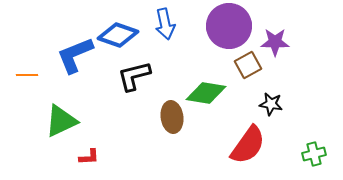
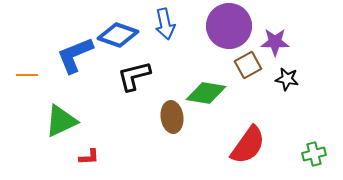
black star: moved 16 px right, 25 px up
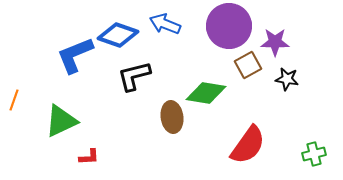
blue arrow: rotated 124 degrees clockwise
orange line: moved 13 px left, 25 px down; rotated 70 degrees counterclockwise
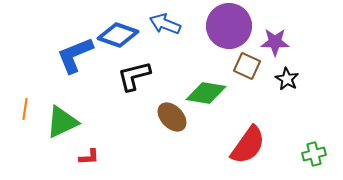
brown square: moved 1 px left, 1 px down; rotated 36 degrees counterclockwise
black star: rotated 20 degrees clockwise
orange line: moved 11 px right, 9 px down; rotated 10 degrees counterclockwise
brown ellipse: rotated 36 degrees counterclockwise
green triangle: moved 1 px right, 1 px down
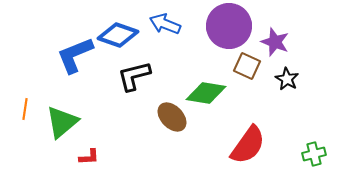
purple star: rotated 20 degrees clockwise
green triangle: rotated 15 degrees counterclockwise
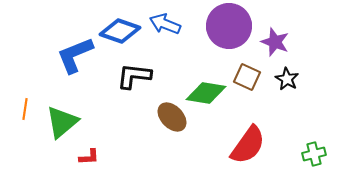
blue diamond: moved 2 px right, 4 px up
brown square: moved 11 px down
black L-shape: rotated 21 degrees clockwise
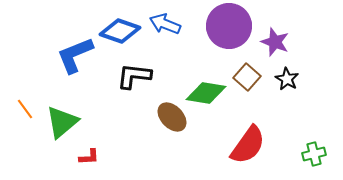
brown square: rotated 16 degrees clockwise
orange line: rotated 45 degrees counterclockwise
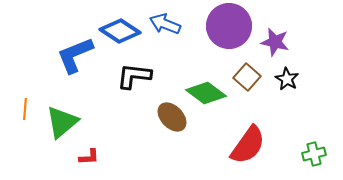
blue diamond: rotated 15 degrees clockwise
purple star: rotated 8 degrees counterclockwise
green diamond: rotated 27 degrees clockwise
orange line: rotated 40 degrees clockwise
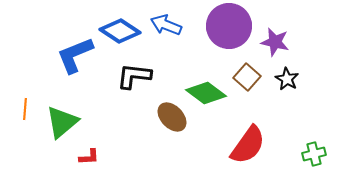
blue arrow: moved 1 px right, 1 px down
